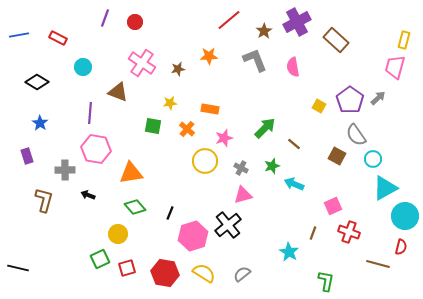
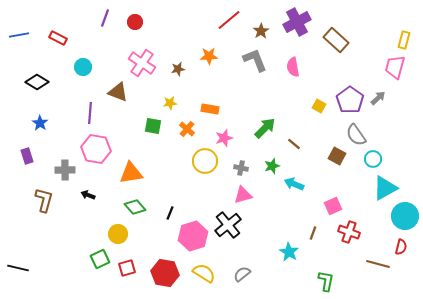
brown star at (264, 31): moved 3 px left
gray cross at (241, 168): rotated 16 degrees counterclockwise
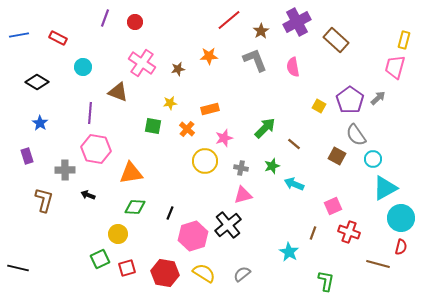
orange rectangle at (210, 109): rotated 24 degrees counterclockwise
green diamond at (135, 207): rotated 45 degrees counterclockwise
cyan circle at (405, 216): moved 4 px left, 2 px down
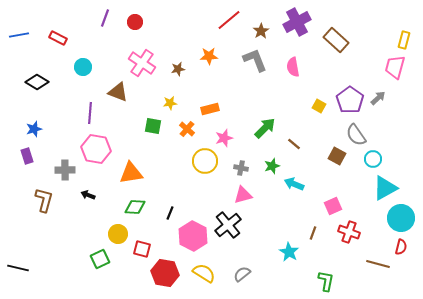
blue star at (40, 123): moved 6 px left, 6 px down; rotated 21 degrees clockwise
pink hexagon at (193, 236): rotated 16 degrees counterclockwise
red square at (127, 268): moved 15 px right, 19 px up; rotated 30 degrees clockwise
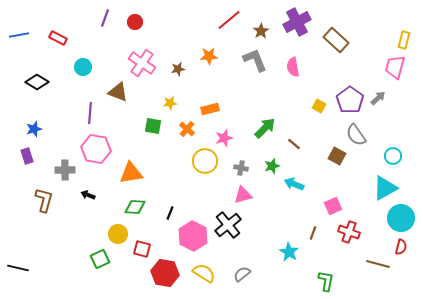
cyan circle at (373, 159): moved 20 px right, 3 px up
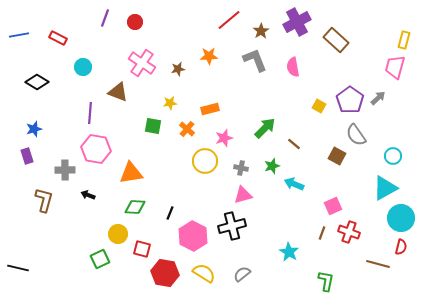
black cross at (228, 225): moved 4 px right, 1 px down; rotated 24 degrees clockwise
brown line at (313, 233): moved 9 px right
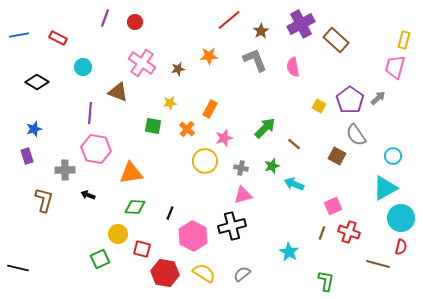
purple cross at (297, 22): moved 4 px right, 2 px down
orange rectangle at (210, 109): rotated 48 degrees counterclockwise
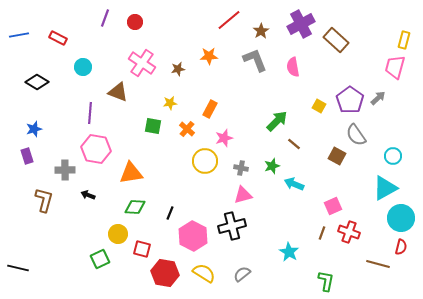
green arrow at (265, 128): moved 12 px right, 7 px up
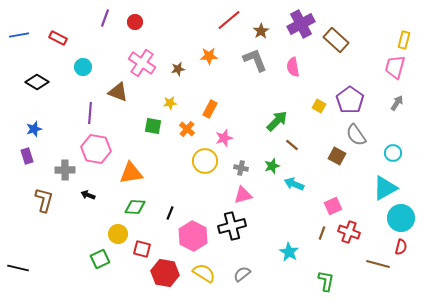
gray arrow at (378, 98): moved 19 px right, 5 px down; rotated 14 degrees counterclockwise
brown line at (294, 144): moved 2 px left, 1 px down
cyan circle at (393, 156): moved 3 px up
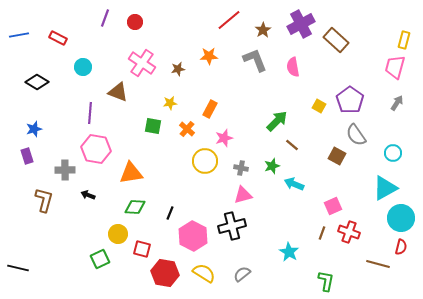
brown star at (261, 31): moved 2 px right, 1 px up
